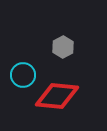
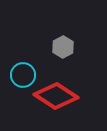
red diamond: moved 1 px left; rotated 27 degrees clockwise
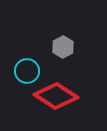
cyan circle: moved 4 px right, 4 px up
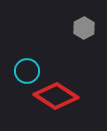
gray hexagon: moved 21 px right, 19 px up
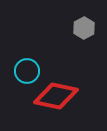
red diamond: rotated 21 degrees counterclockwise
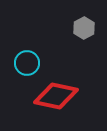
cyan circle: moved 8 px up
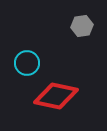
gray hexagon: moved 2 px left, 2 px up; rotated 20 degrees clockwise
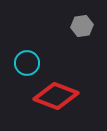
red diamond: rotated 9 degrees clockwise
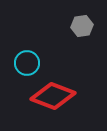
red diamond: moved 3 px left
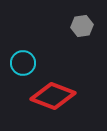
cyan circle: moved 4 px left
